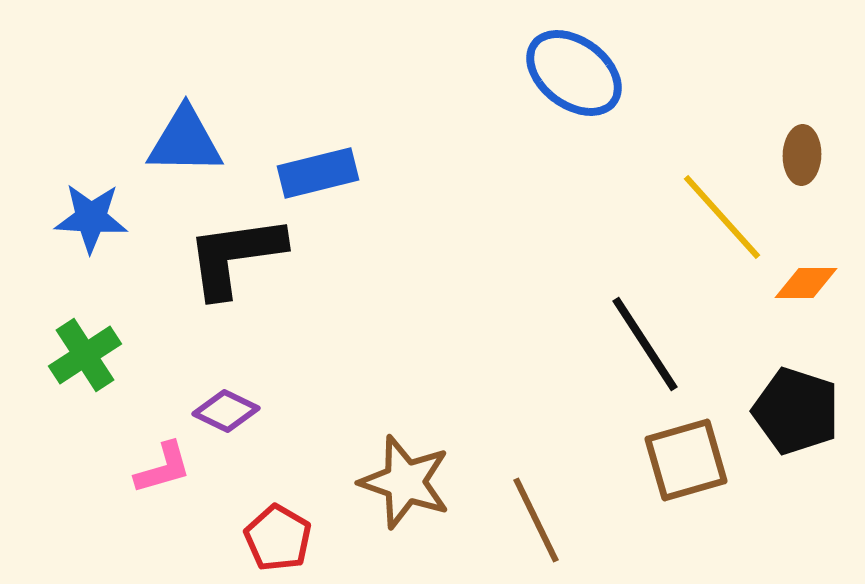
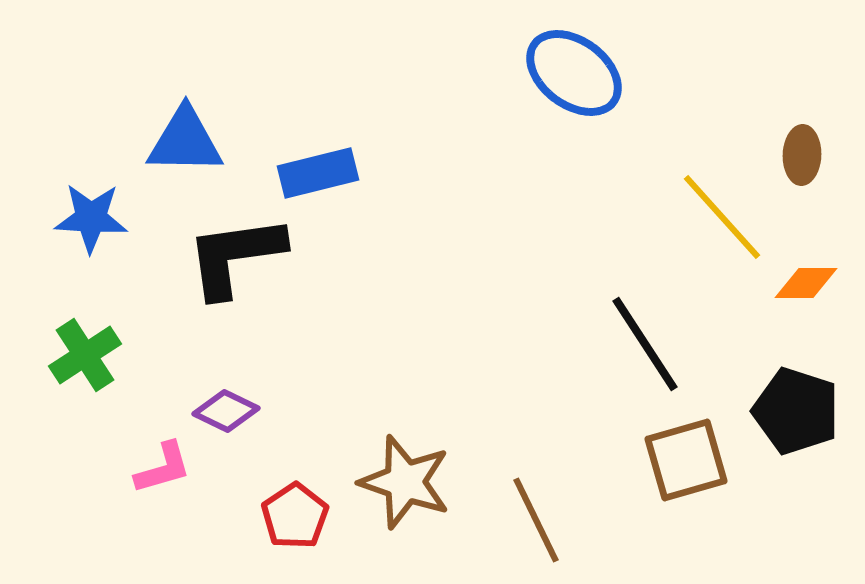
red pentagon: moved 17 px right, 22 px up; rotated 8 degrees clockwise
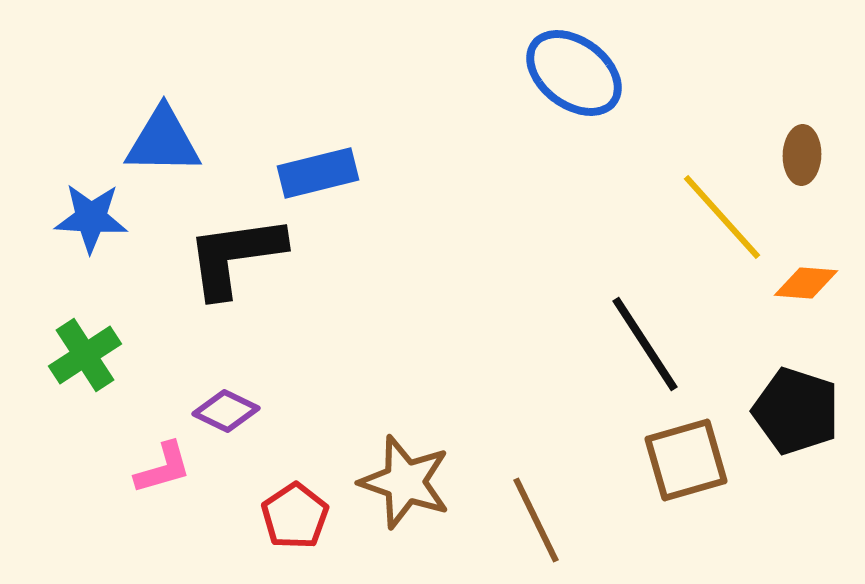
blue triangle: moved 22 px left
orange diamond: rotated 4 degrees clockwise
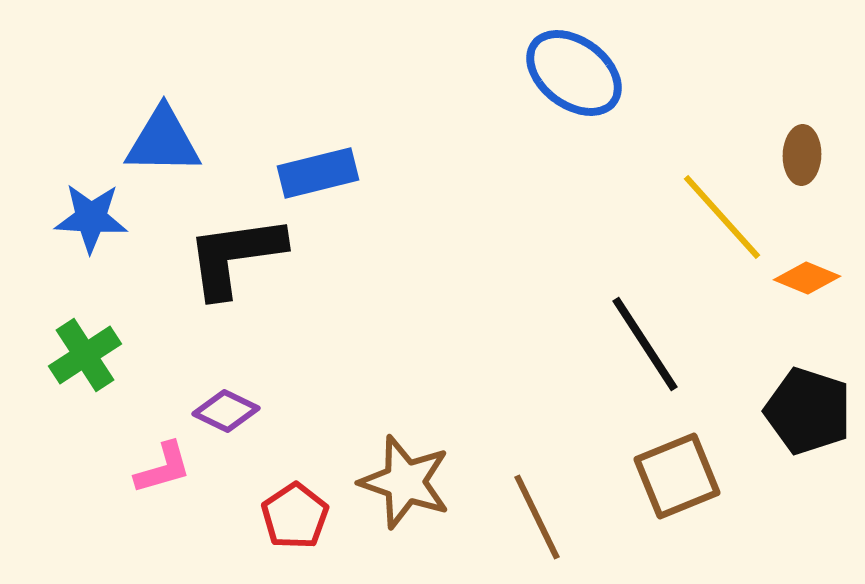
orange diamond: moved 1 px right, 5 px up; rotated 18 degrees clockwise
black pentagon: moved 12 px right
brown square: moved 9 px left, 16 px down; rotated 6 degrees counterclockwise
brown line: moved 1 px right, 3 px up
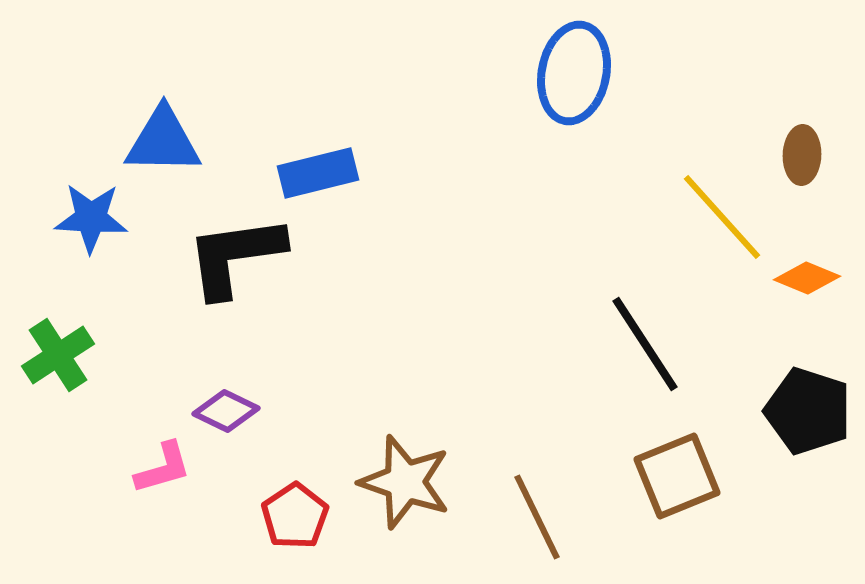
blue ellipse: rotated 64 degrees clockwise
green cross: moved 27 px left
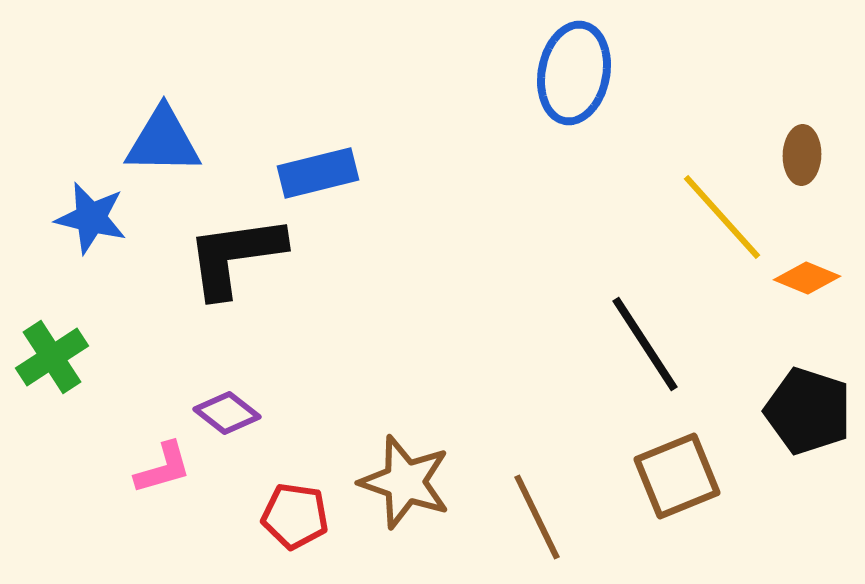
blue star: rotated 10 degrees clockwise
green cross: moved 6 px left, 2 px down
purple diamond: moved 1 px right, 2 px down; rotated 12 degrees clockwise
red pentagon: rotated 30 degrees counterclockwise
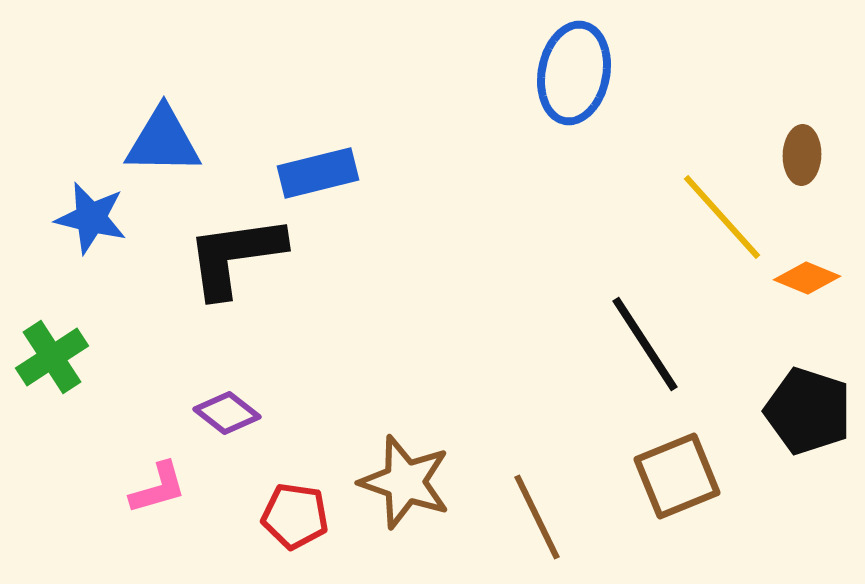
pink L-shape: moved 5 px left, 20 px down
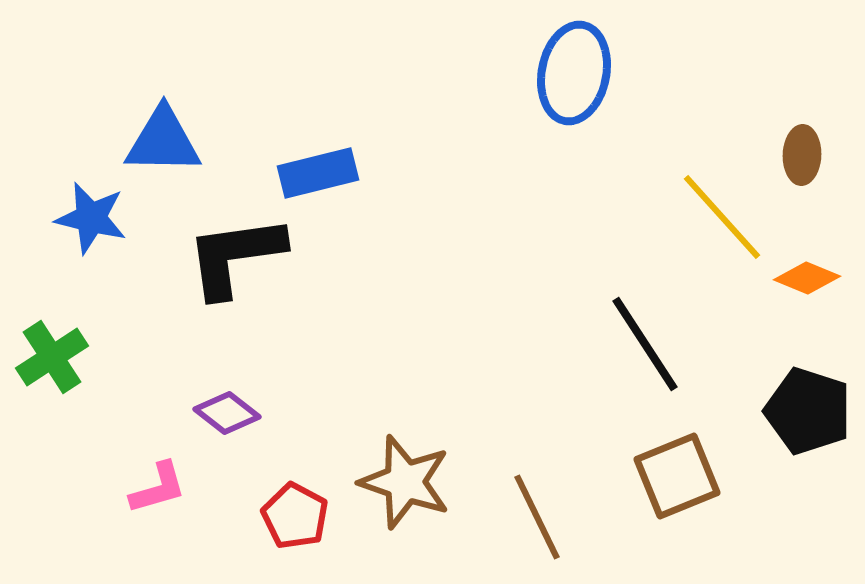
red pentagon: rotated 20 degrees clockwise
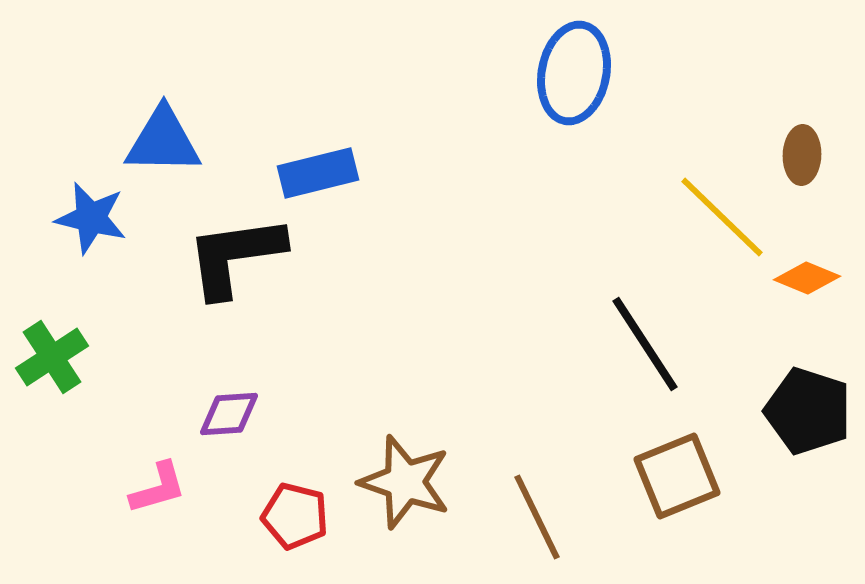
yellow line: rotated 4 degrees counterclockwise
purple diamond: moved 2 px right, 1 px down; rotated 42 degrees counterclockwise
red pentagon: rotated 14 degrees counterclockwise
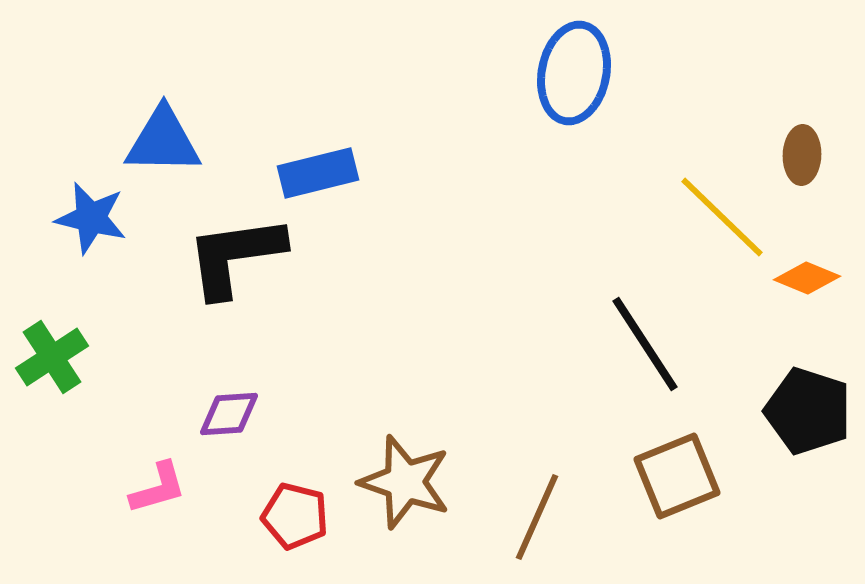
brown line: rotated 50 degrees clockwise
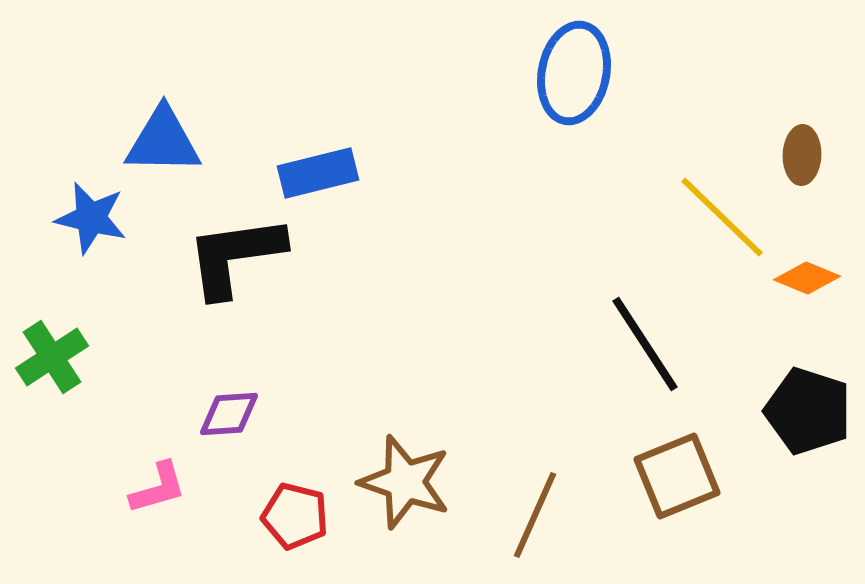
brown line: moved 2 px left, 2 px up
